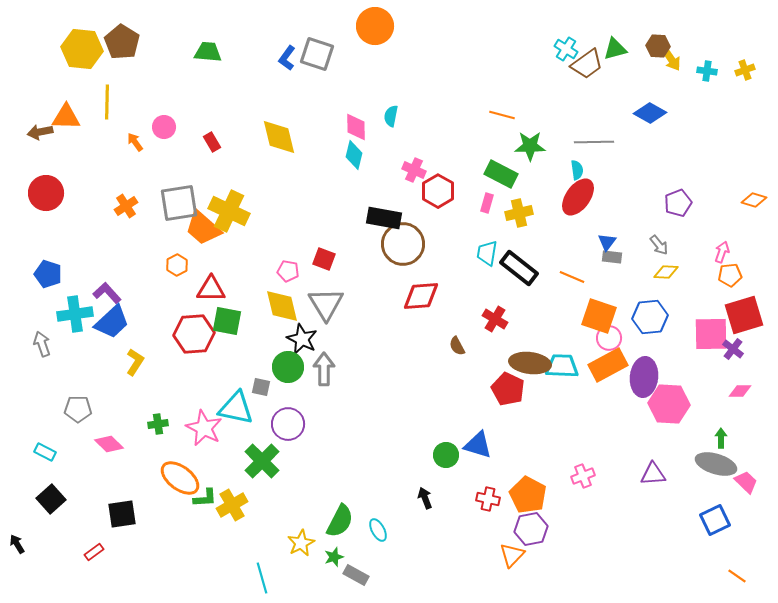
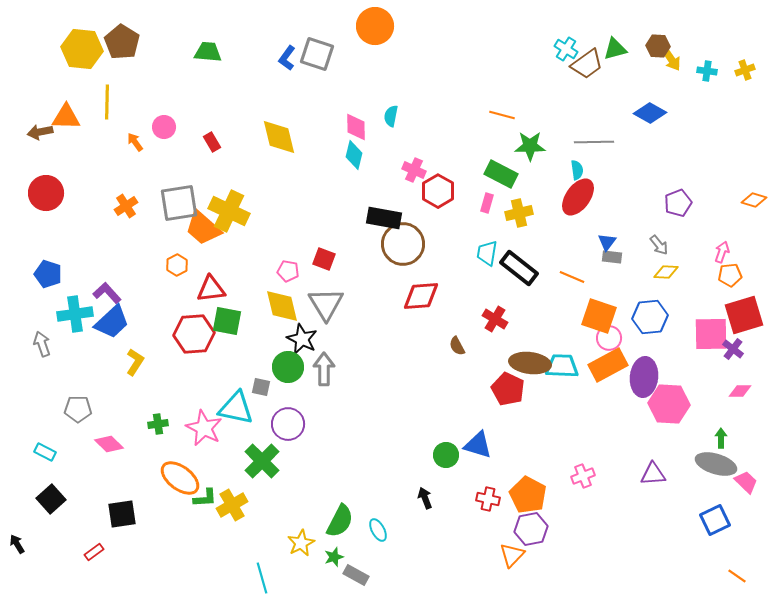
red triangle at (211, 289): rotated 8 degrees counterclockwise
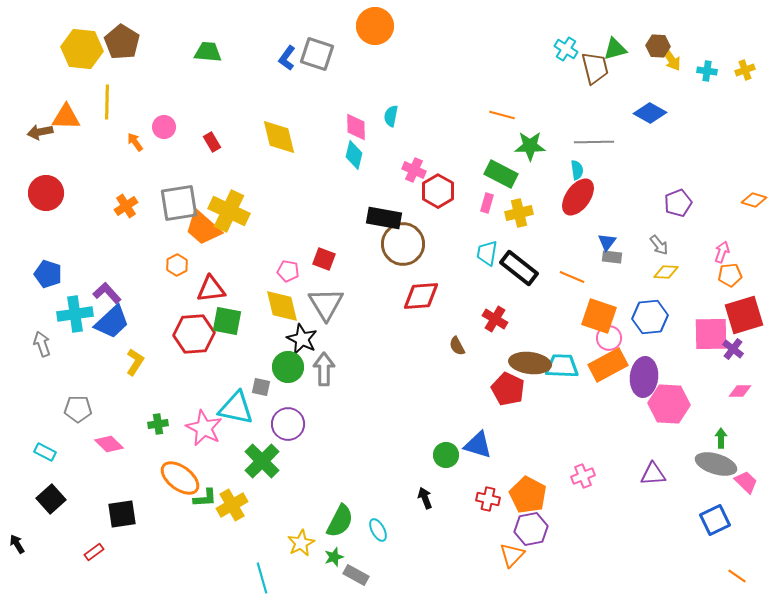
brown trapezoid at (587, 64): moved 8 px right, 4 px down; rotated 68 degrees counterclockwise
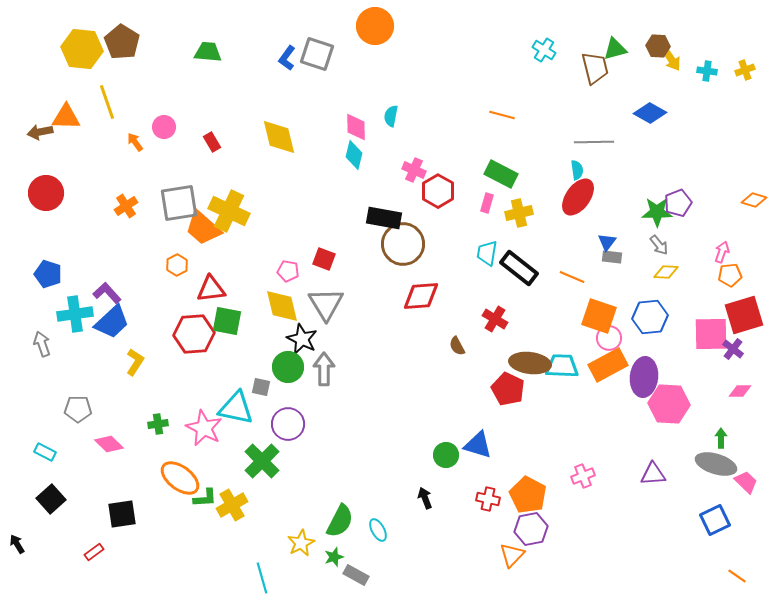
cyan cross at (566, 49): moved 22 px left, 1 px down
yellow line at (107, 102): rotated 20 degrees counterclockwise
green star at (530, 146): moved 127 px right, 66 px down
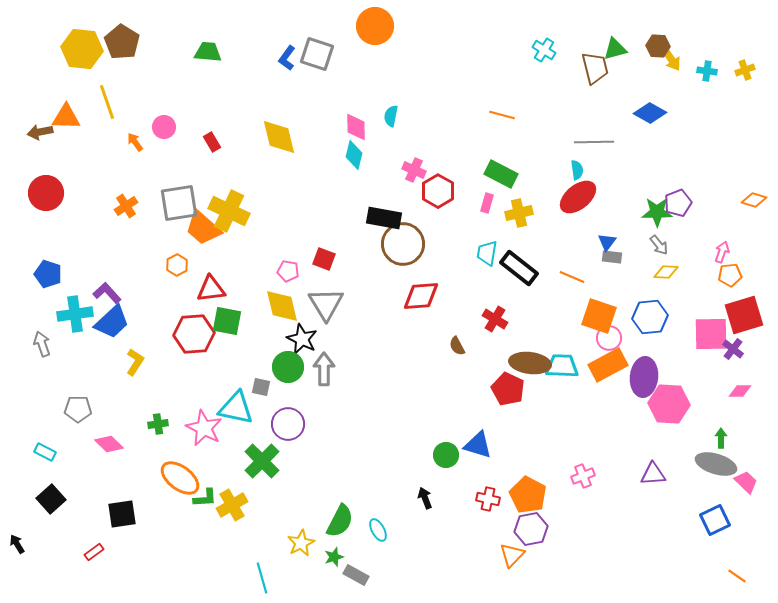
red ellipse at (578, 197): rotated 15 degrees clockwise
